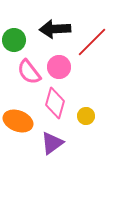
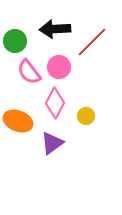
green circle: moved 1 px right, 1 px down
pink diamond: rotated 12 degrees clockwise
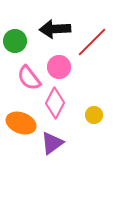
pink semicircle: moved 6 px down
yellow circle: moved 8 px right, 1 px up
orange ellipse: moved 3 px right, 2 px down
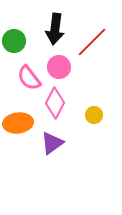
black arrow: rotated 80 degrees counterclockwise
green circle: moved 1 px left
orange ellipse: moved 3 px left; rotated 28 degrees counterclockwise
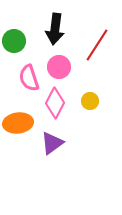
red line: moved 5 px right, 3 px down; rotated 12 degrees counterclockwise
pink semicircle: rotated 20 degrees clockwise
yellow circle: moved 4 px left, 14 px up
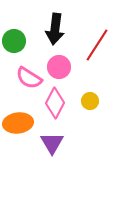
pink semicircle: rotated 40 degrees counterclockwise
purple triangle: rotated 25 degrees counterclockwise
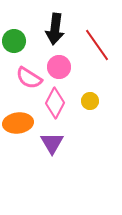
red line: rotated 68 degrees counterclockwise
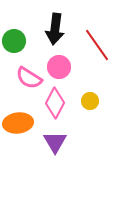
purple triangle: moved 3 px right, 1 px up
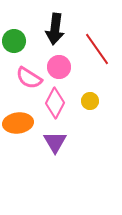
red line: moved 4 px down
